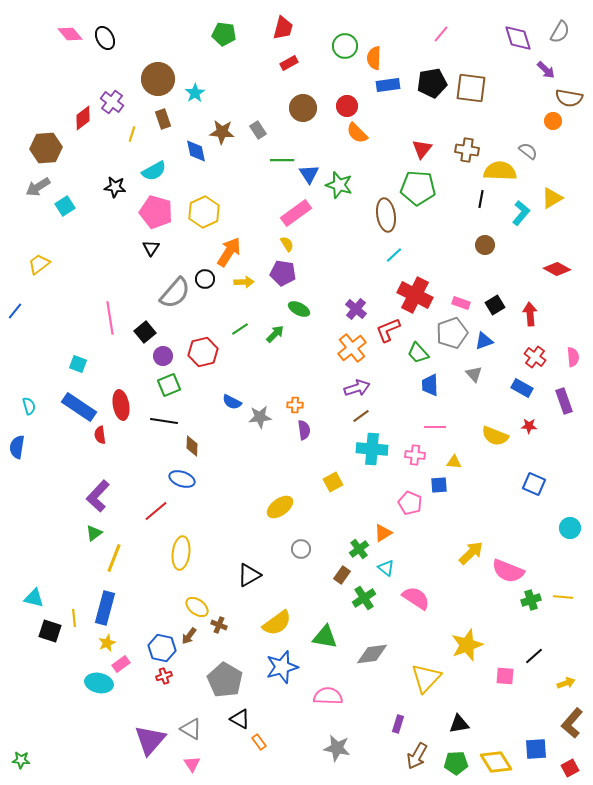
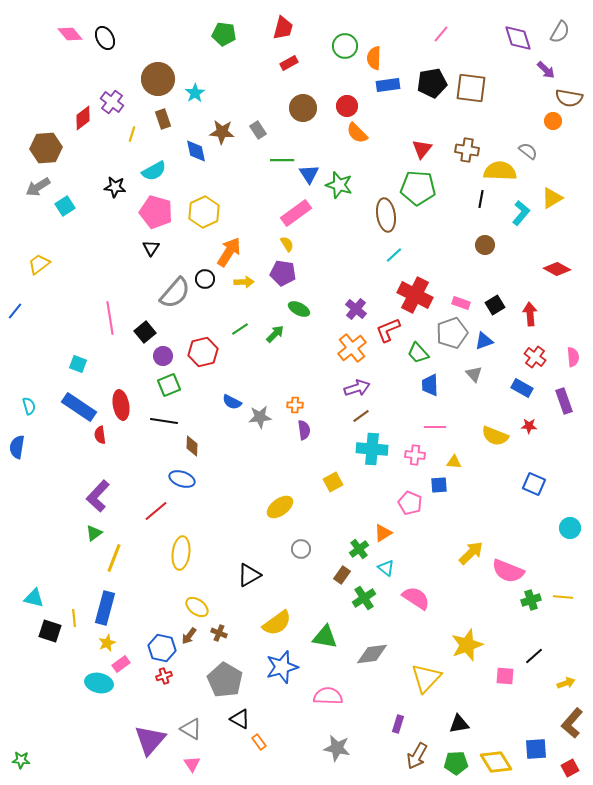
brown cross at (219, 625): moved 8 px down
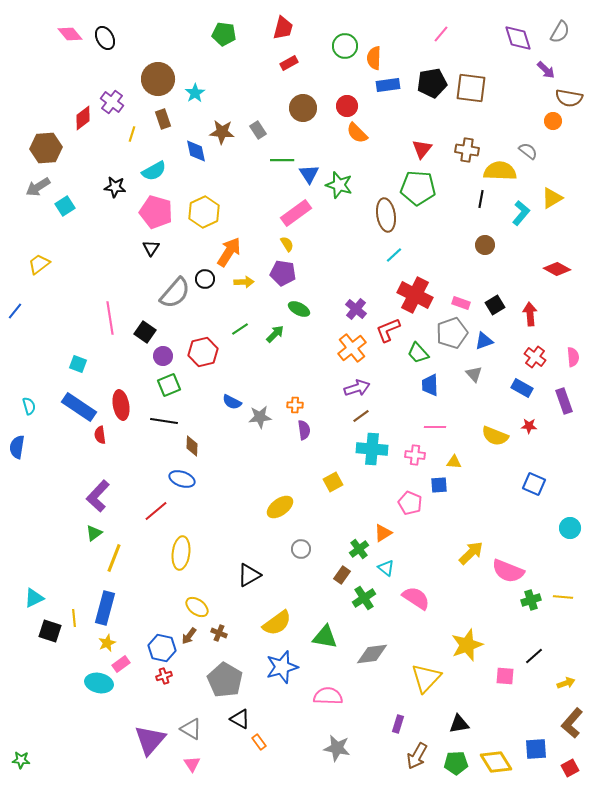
black square at (145, 332): rotated 15 degrees counterclockwise
cyan triangle at (34, 598): rotated 40 degrees counterclockwise
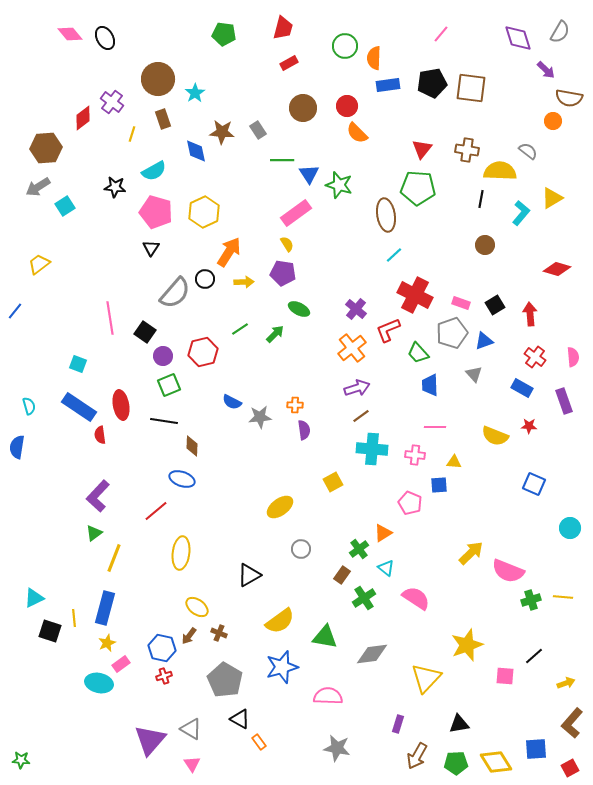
red diamond at (557, 269): rotated 12 degrees counterclockwise
yellow semicircle at (277, 623): moved 3 px right, 2 px up
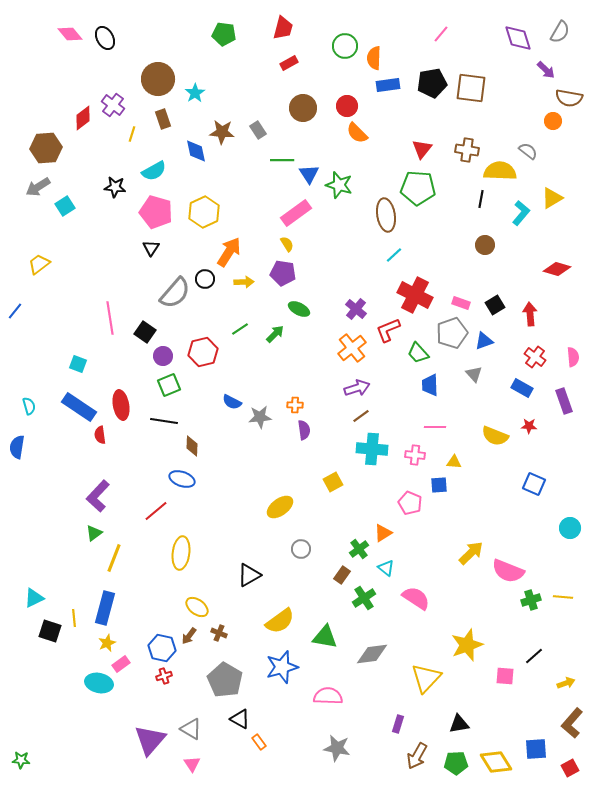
purple cross at (112, 102): moved 1 px right, 3 px down
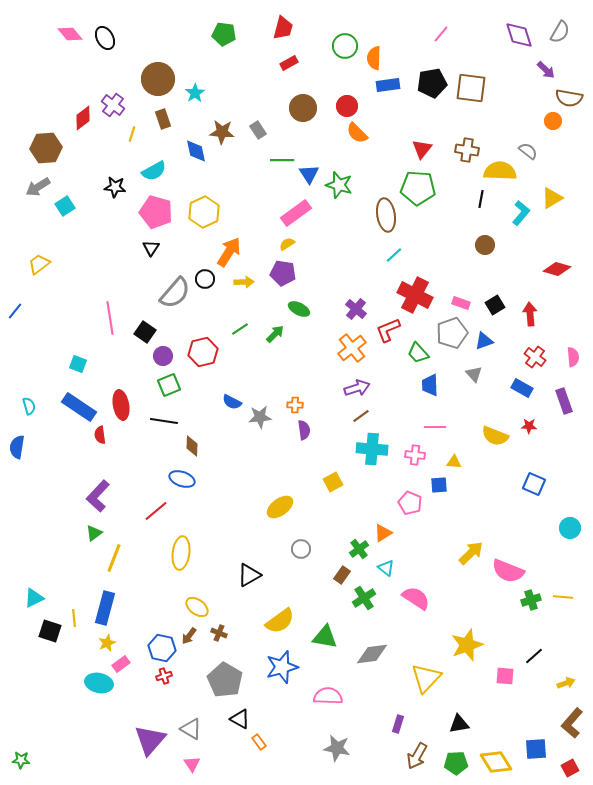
purple diamond at (518, 38): moved 1 px right, 3 px up
yellow semicircle at (287, 244): rotated 91 degrees counterclockwise
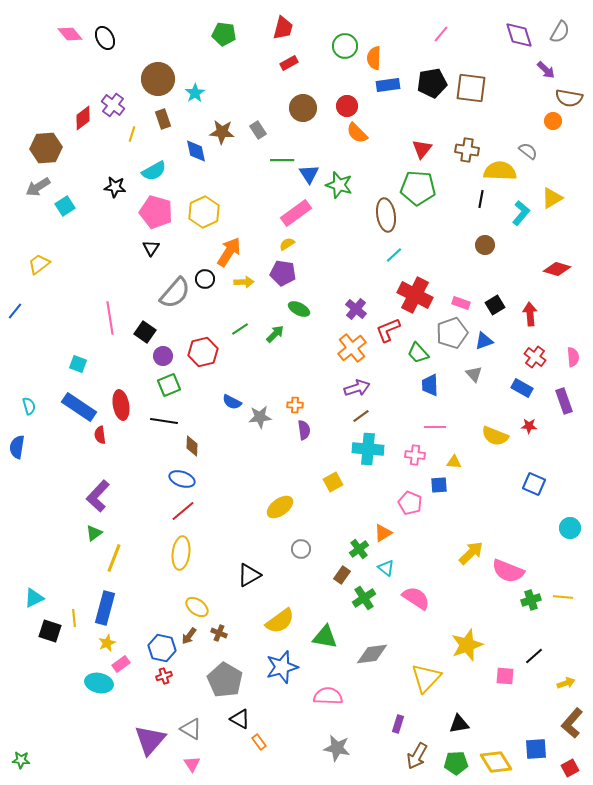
cyan cross at (372, 449): moved 4 px left
red line at (156, 511): moved 27 px right
